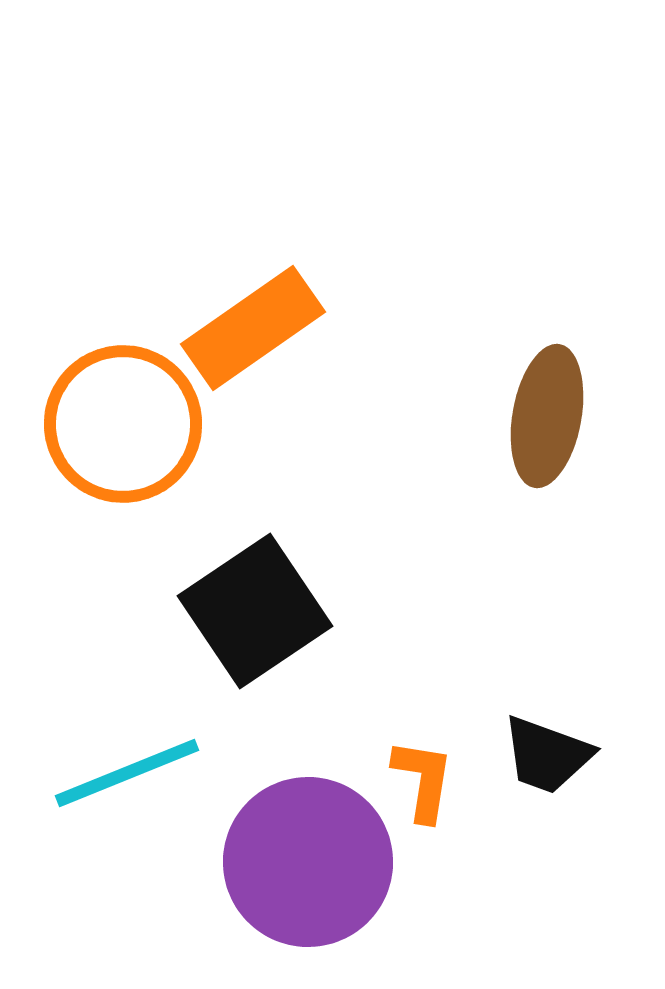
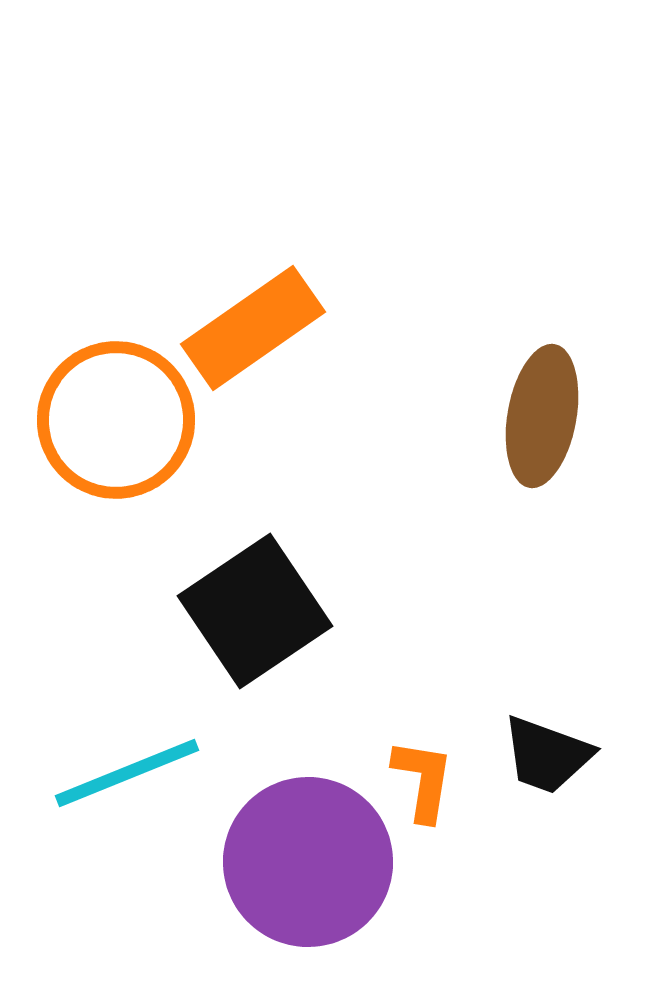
brown ellipse: moved 5 px left
orange circle: moved 7 px left, 4 px up
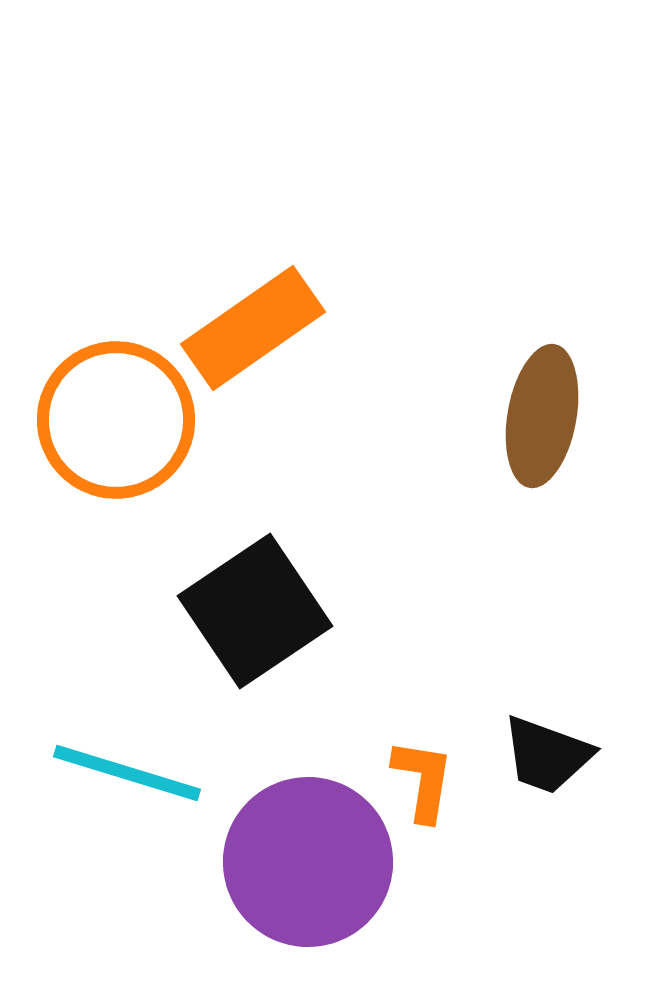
cyan line: rotated 39 degrees clockwise
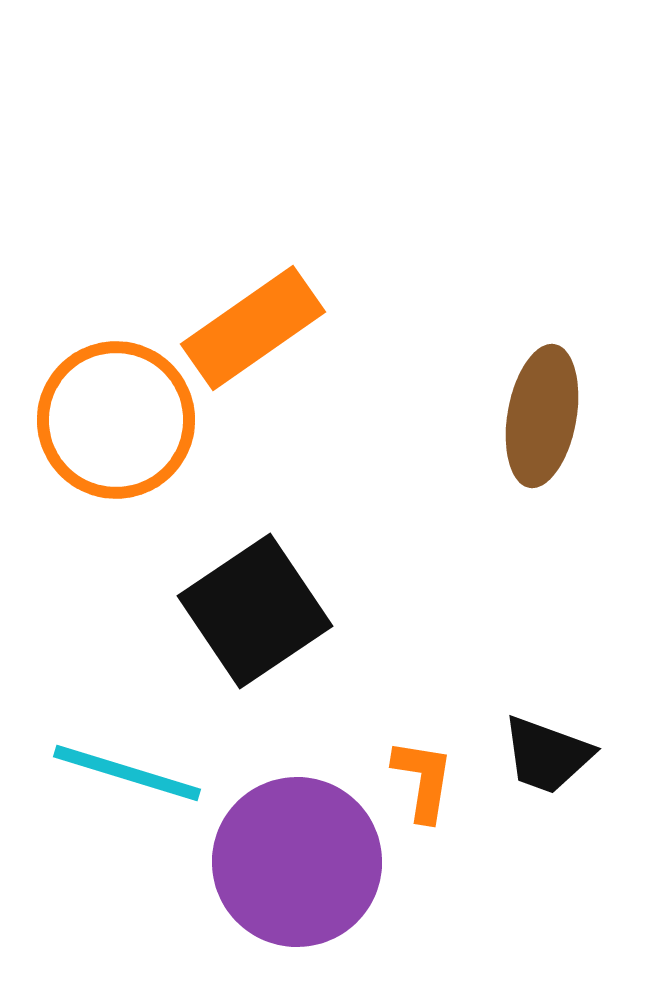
purple circle: moved 11 px left
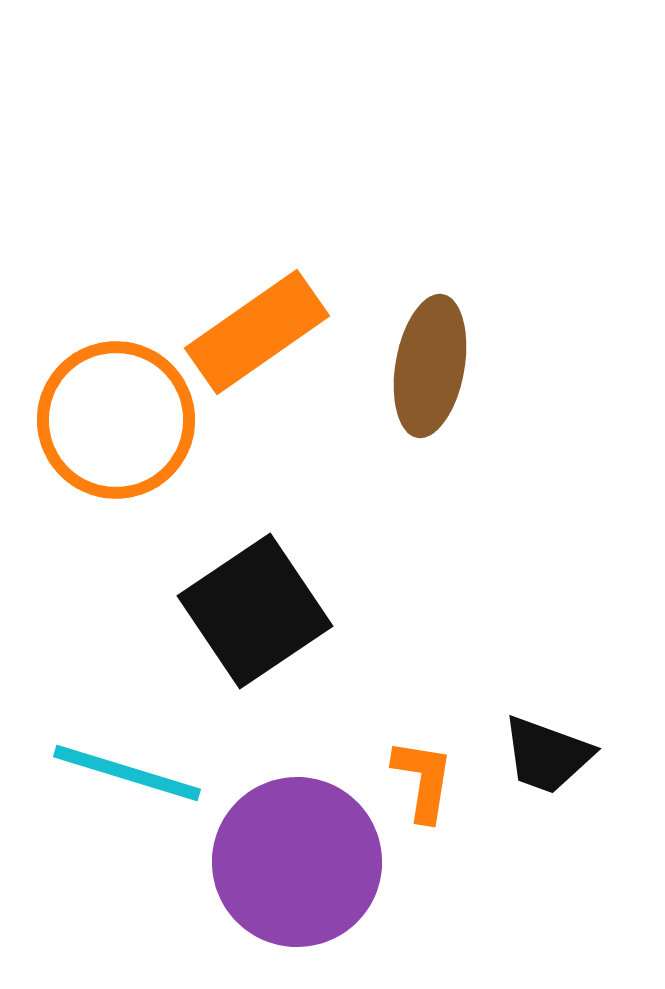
orange rectangle: moved 4 px right, 4 px down
brown ellipse: moved 112 px left, 50 px up
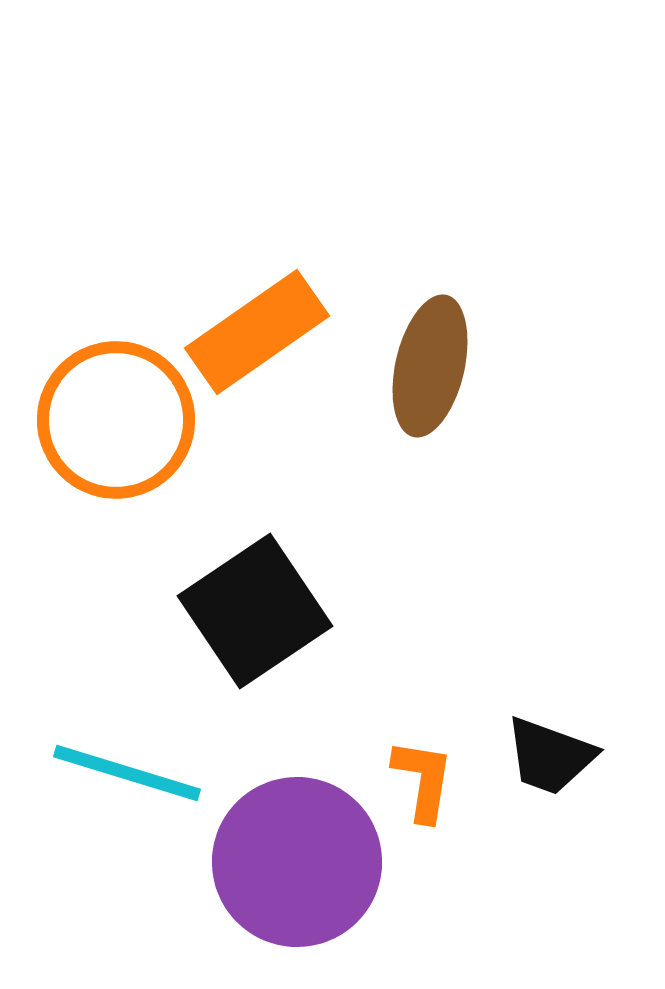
brown ellipse: rotated 3 degrees clockwise
black trapezoid: moved 3 px right, 1 px down
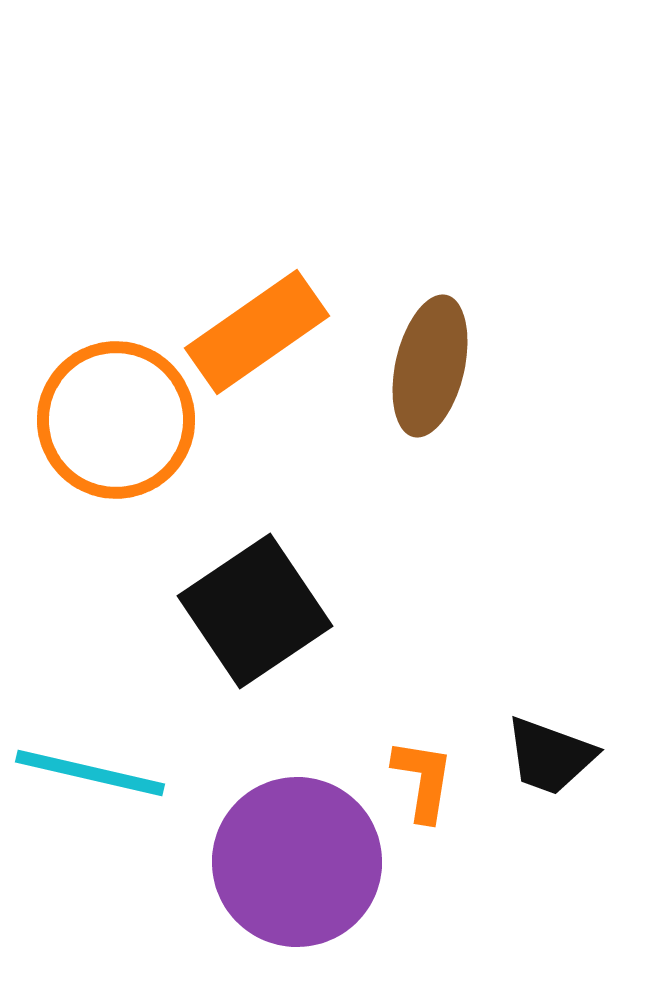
cyan line: moved 37 px left; rotated 4 degrees counterclockwise
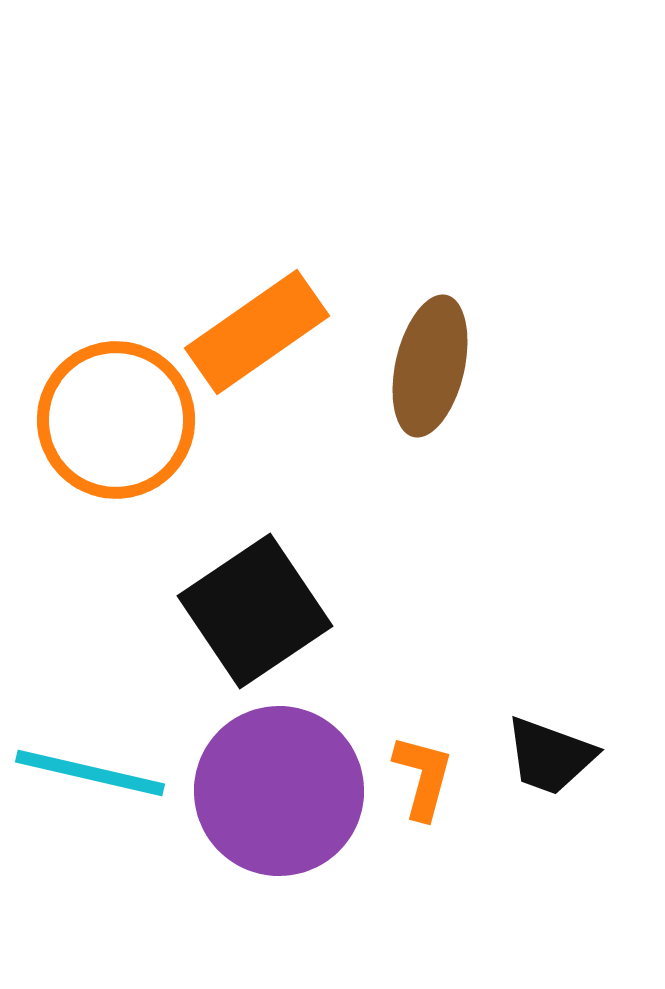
orange L-shape: moved 3 px up; rotated 6 degrees clockwise
purple circle: moved 18 px left, 71 px up
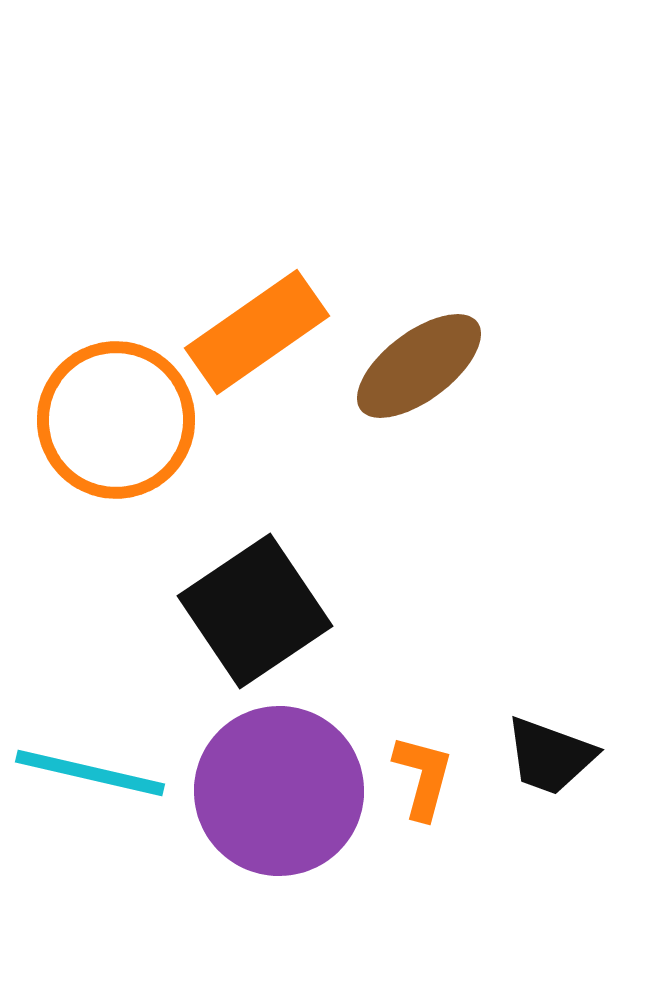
brown ellipse: moved 11 px left; rotated 40 degrees clockwise
